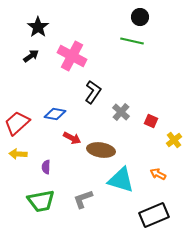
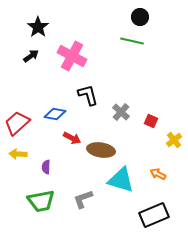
black L-shape: moved 5 px left, 3 px down; rotated 50 degrees counterclockwise
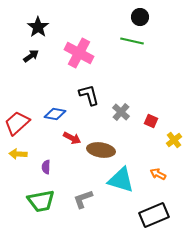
pink cross: moved 7 px right, 3 px up
black L-shape: moved 1 px right
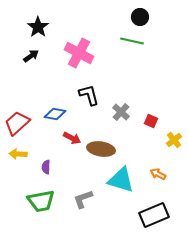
brown ellipse: moved 1 px up
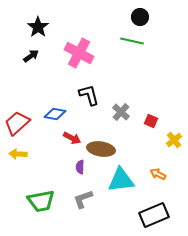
purple semicircle: moved 34 px right
cyan triangle: rotated 24 degrees counterclockwise
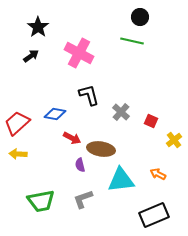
purple semicircle: moved 2 px up; rotated 16 degrees counterclockwise
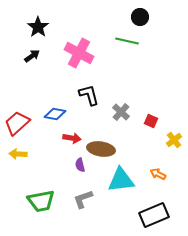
green line: moved 5 px left
black arrow: moved 1 px right
red arrow: rotated 18 degrees counterclockwise
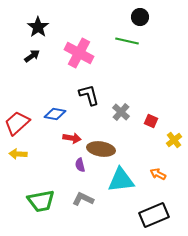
gray L-shape: rotated 45 degrees clockwise
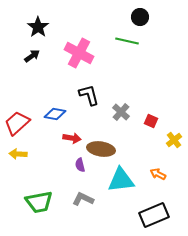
green trapezoid: moved 2 px left, 1 px down
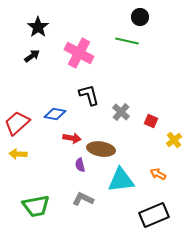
green trapezoid: moved 3 px left, 4 px down
